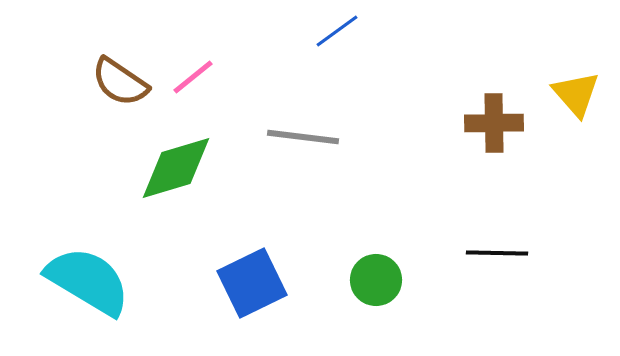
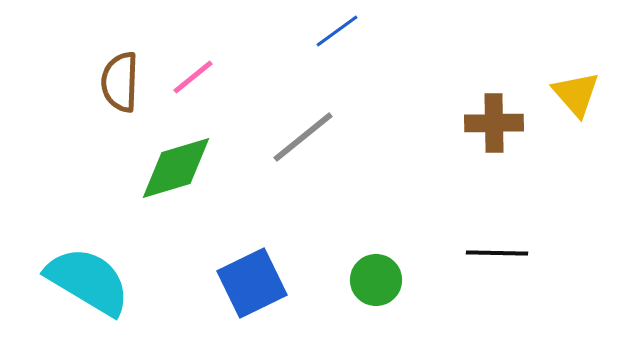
brown semicircle: rotated 58 degrees clockwise
gray line: rotated 46 degrees counterclockwise
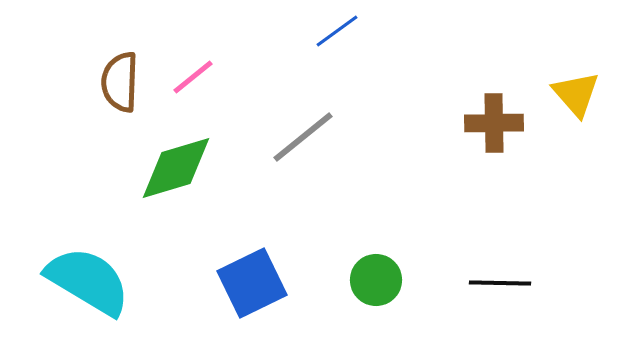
black line: moved 3 px right, 30 px down
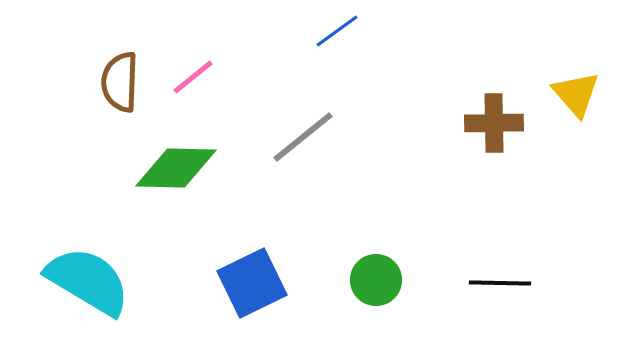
green diamond: rotated 18 degrees clockwise
